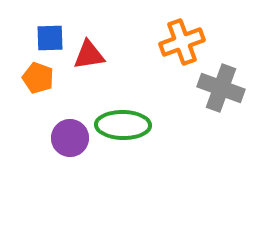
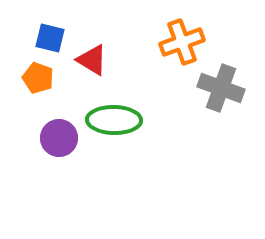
blue square: rotated 16 degrees clockwise
red triangle: moved 3 px right, 5 px down; rotated 40 degrees clockwise
green ellipse: moved 9 px left, 5 px up
purple circle: moved 11 px left
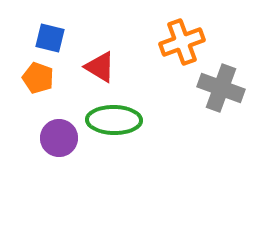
red triangle: moved 8 px right, 7 px down
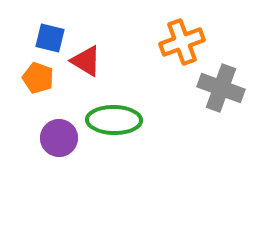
red triangle: moved 14 px left, 6 px up
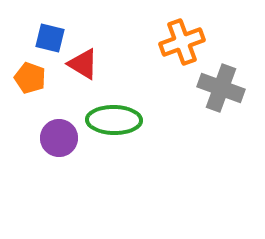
red triangle: moved 3 px left, 3 px down
orange pentagon: moved 8 px left
